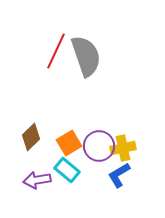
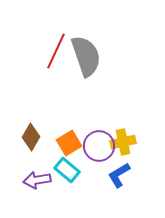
brown diamond: rotated 16 degrees counterclockwise
yellow cross: moved 6 px up
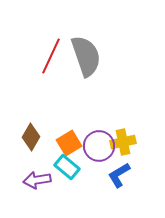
red line: moved 5 px left, 5 px down
cyan rectangle: moved 3 px up
